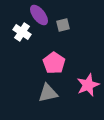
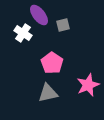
white cross: moved 1 px right, 1 px down
pink pentagon: moved 2 px left
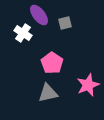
gray square: moved 2 px right, 2 px up
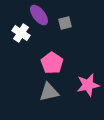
white cross: moved 2 px left
pink star: rotated 10 degrees clockwise
gray triangle: moved 1 px right, 1 px up
